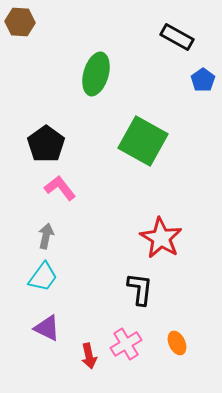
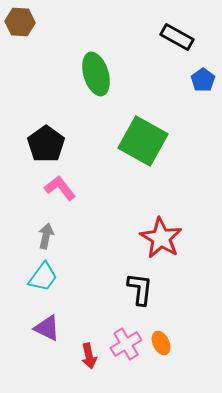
green ellipse: rotated 33 degrees counterclockwise
orange ellipse: moved 16 px left
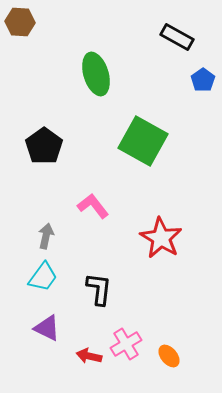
black pentagon: moved 2 px left, 2 px down
pink L-shape: moved 33 px right, 18 px down
black L-shape: moved 41 px left
orange ellipse: moved 8 px right, 13 px down; rotated 15 degrees counterclockwise
red arrow: rotated 115 degrees clockwise
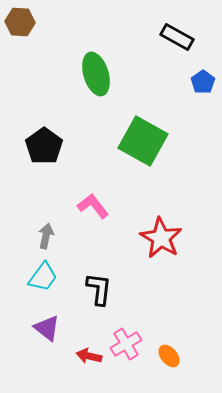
blue pentagon: moved 2 px down
purple triangle: rotated 12 degrees clockwise
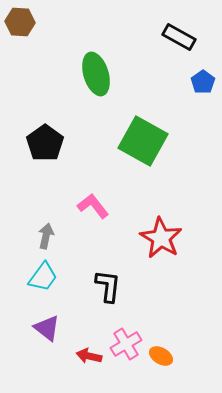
black rectangle: moved 2 px right
black pentagon: moved 1 px right, 3 px up
black L-shape: moved 9 px right, 3 px up
orange ellipse: moved 8 px left; rotated 20 degrees counterclockwise
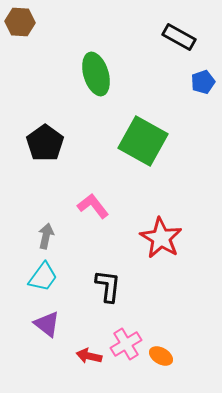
blue pentagon: rotated 15 degrees clockwise
purple triangle: moved 4 px up
